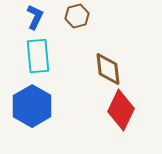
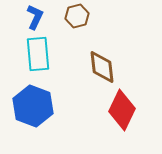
cyan rectangle: moved 2 px up
brown diamond: moved 6 px left, 2 px up
blue hexagon: moved 1 px right; rotated 9 degrees counterclockwise
red diamond: moved 1 px right
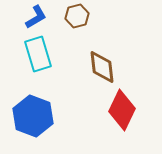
blue L-shape: moved 1 px right; rotated 35 degrees clockwise
cyan rectangle: rotated 12 degrees counterclockwise
blue hexagon: moved 10 px down
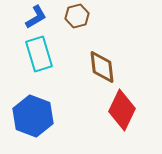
cyan rectangle: moved 1 px right
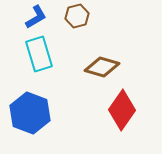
brown diamond: rotated 68 degrees counterclockwise
red diamond: rotated 9 degrees clockwise
blue hexagon: moved 3 px left, 3 px up
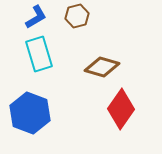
red diamond: moved 1 px left, 1 px up
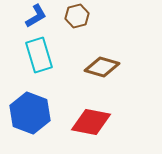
blue L-shape: moved 1 px up
cyan rectangle: moved 1 px down
red diamond: moved 30 px left, 13 px down; rotated 66 degrees clockwise
